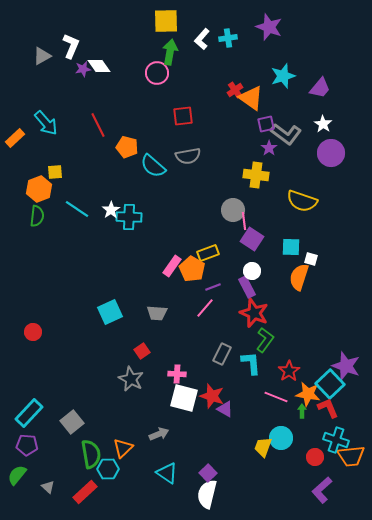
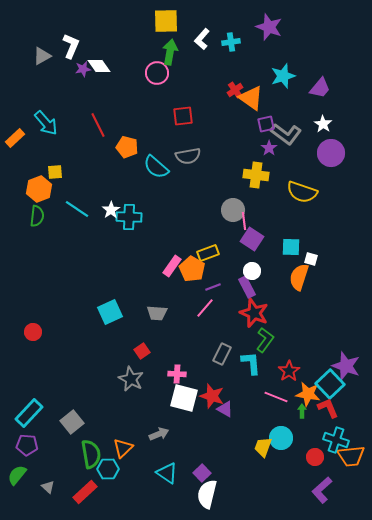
cyan cross at (228, 38): moved 3 px right, 4 px down
cyan semicircle at (153, 166): moved 3 px right, 1 px down
yellow semicircle at (302, 201): moved 9 px up
purple square at (208, 473): moved 6 px left
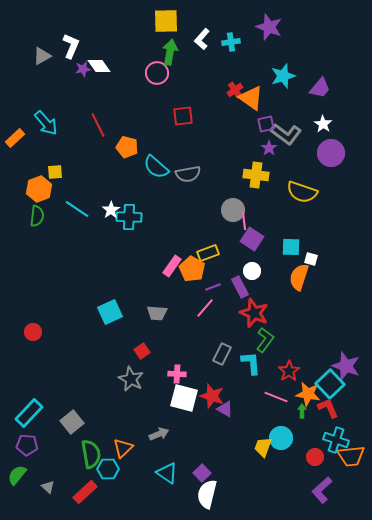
gray semicircle at (188, 156): moved 18 px down
purple rectangle at (247, 287): moved 7 px left
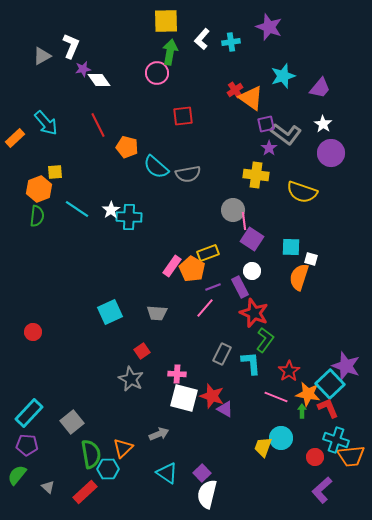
white diamond at (99, 66): moved 14 px down
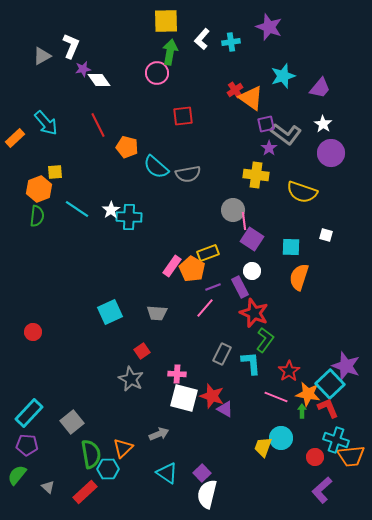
white square at (311, 259): moved 15 px right, 24 px up
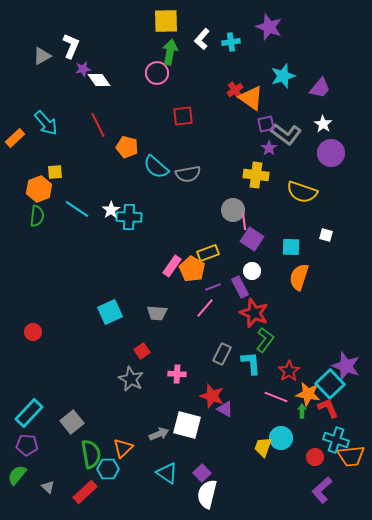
white square at (184, 398): moved 3 px right, 27 px down
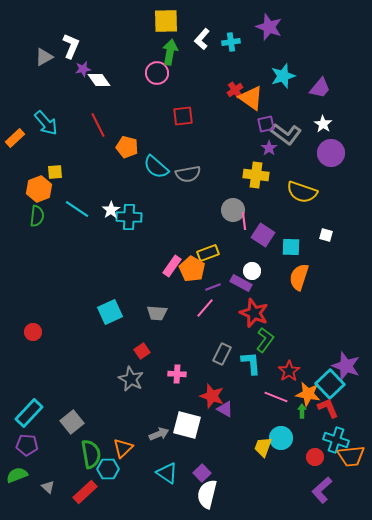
gray triangle at (42, 56): moved 2 px right, 1 px down
purple square at (252, 239): moved 11 px right, 4 px up
purple rectangle at (240, 287): moved 1 px right, 4 px up; rotated 35 degrees counterclockwise
green semicircle at (17, 475): rotated 30 degrees clockwise
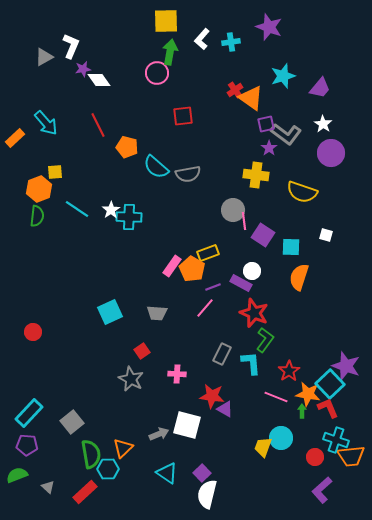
red star at (212, 396): rotated 10 degrees counterclockwise
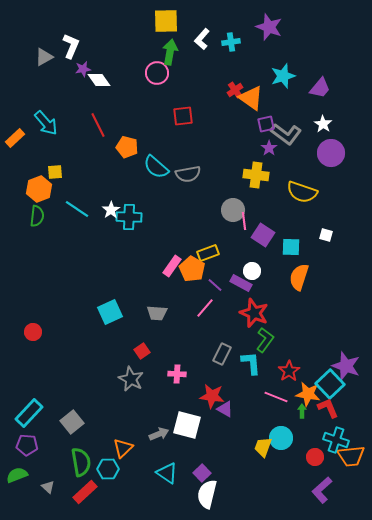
purple line at (213, 287): moved 2 px right, 2 px up; rotated 63 degrees clockwise
green semicircle at (91, 454): moved 10 px left, 8 px down
